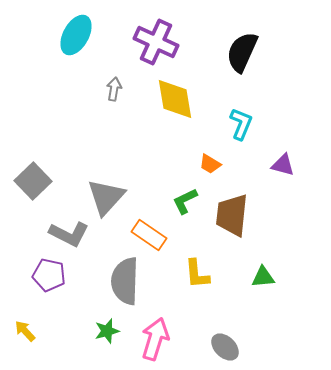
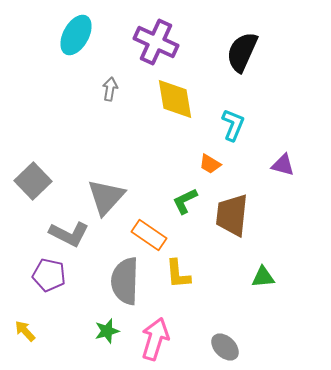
gray arrow: moved 4 px left
cyan L-shape: moved 8 px left, 1 px down
yellow L-shape: moved 19 px left
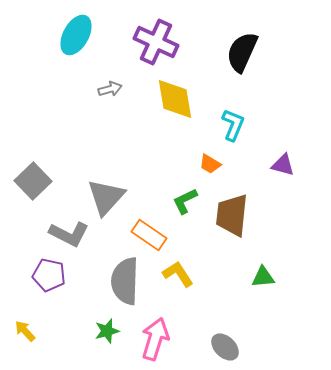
gray arrow: rotated 65 degrees clockwise
yellow L-shape: rotated 152 degrees clockwise
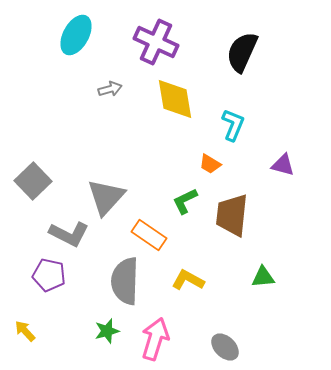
yellow L-shape: moved 10 px right, 6 px down; rotated 28 degrees counterclockwise
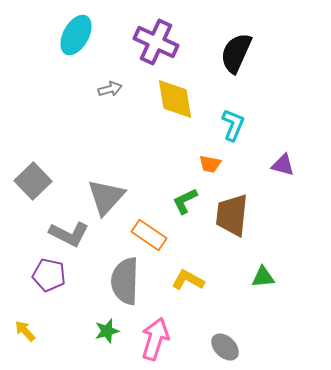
black semicircle: moved 6 px left, 1 px down
orange trapezoid: rotated 20 degrees counterclockwise
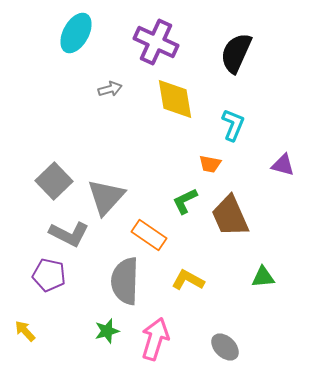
cyan ellipse: moved 2 px up
gray square: moved 21 px right
brown trapezoid: moved 2 px left, 1 px down; rotated 30 degrees counterclockwise
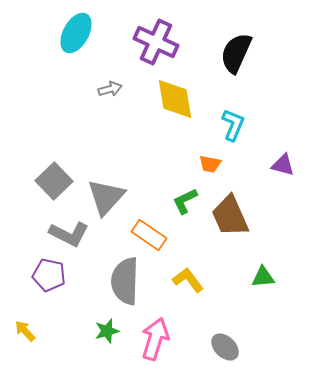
yellow L-shape: rotated 24 degrees clockwise
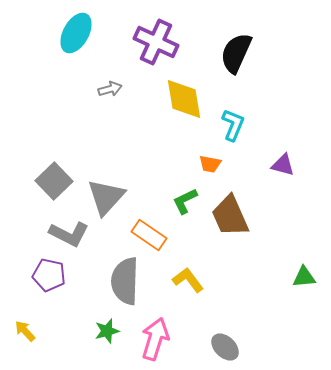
yellow diamond: moved 9 px right
green triangle: moved 41 px right
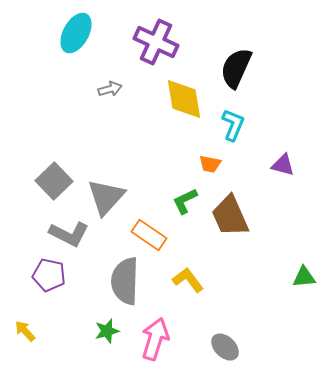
black semicircle: moved 15 px down
